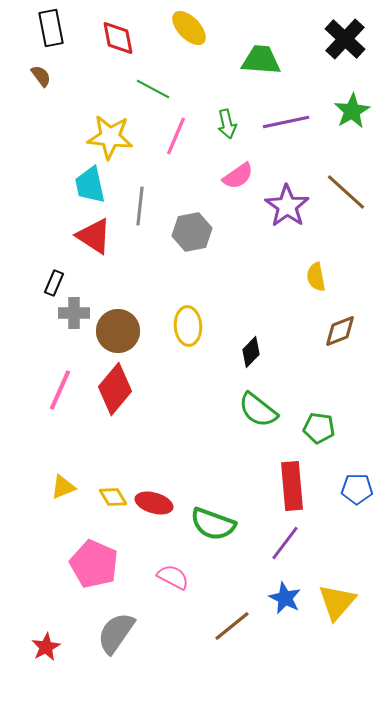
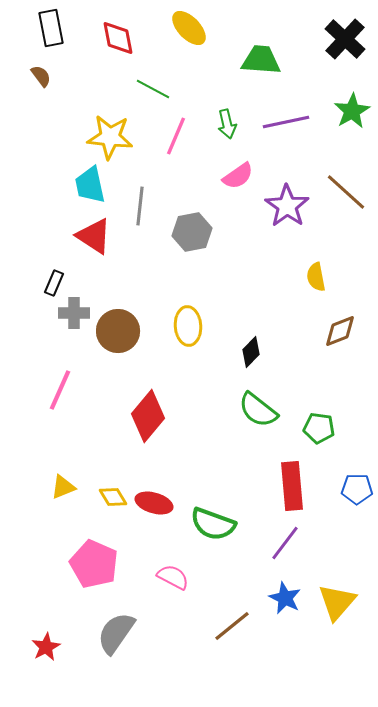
red diamond at (115, 389): moved 33 px right, 27 px down
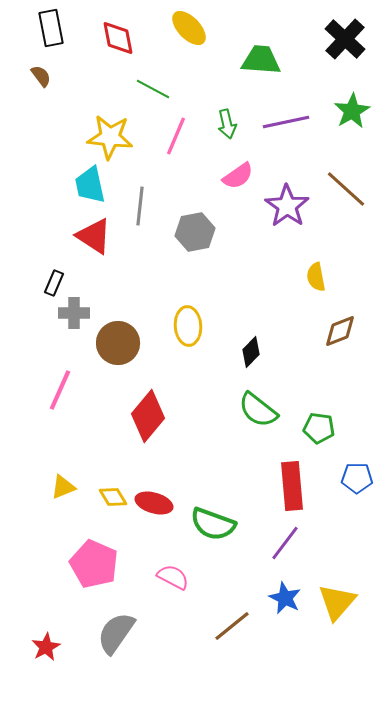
brown line at (346, 192): moved 3 px up
gray hexagon at (192, 232): moved 3 px right
brown circle at (118, 331): moved 12 px down
blue pentagon at (357, 489): moved 11 px up
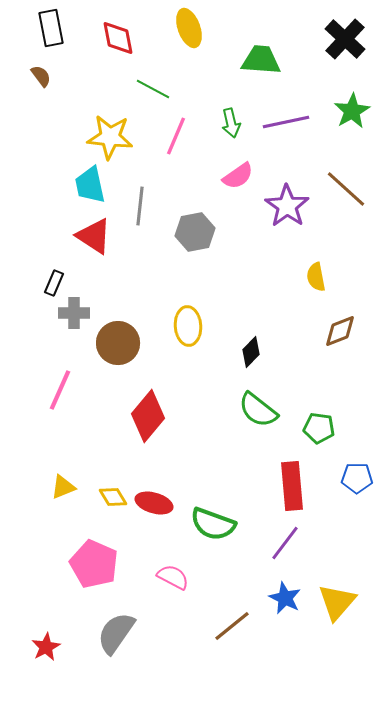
yellow ellipse at (189, 28): rotated 24 degrees clockwise
green arrow at (227, 124): moved 4 px right, 1 px up
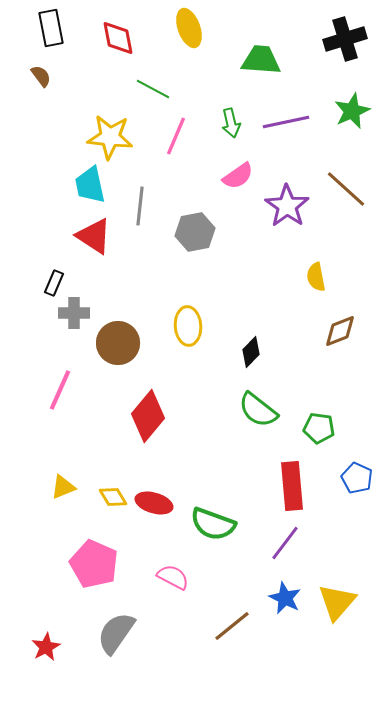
black cross at (345, 39): rotated 30 degrees clockwise
green star at (352, 111): rotated 6 degrees clockwise
blue pentagon at (357, 478): rotated 24 degrees clockwise
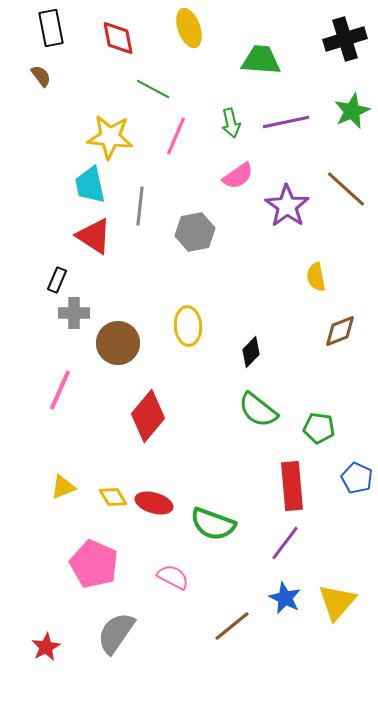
black rectangle at (54, 283): moved 3 px right, 3 px up
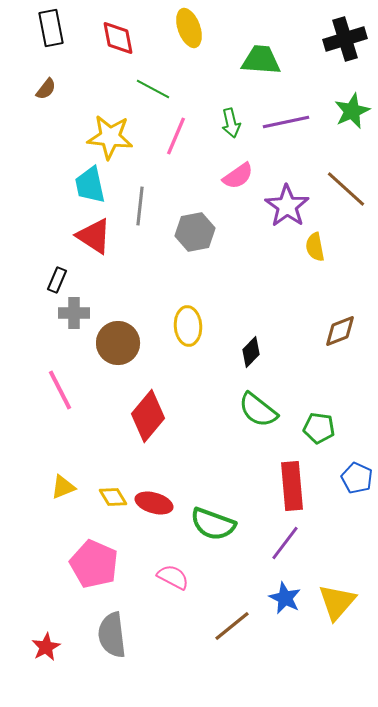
brown semicircle at (41, 76): moved 5 px right, 13 px down; rotated 75 degrees clockwise
yellow semicircle at (316, 277): moved 1 px left, 30 px up
pink line at (60, 390): rotated 51 degrees counterclockwise
gray semicircle at (116, 633): moved 4 px left, 2 px down; rotated 42 degrees counterclockwise
